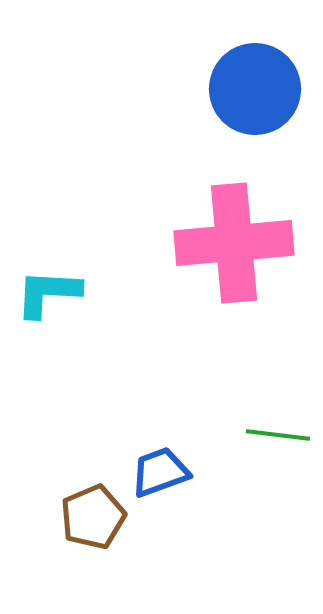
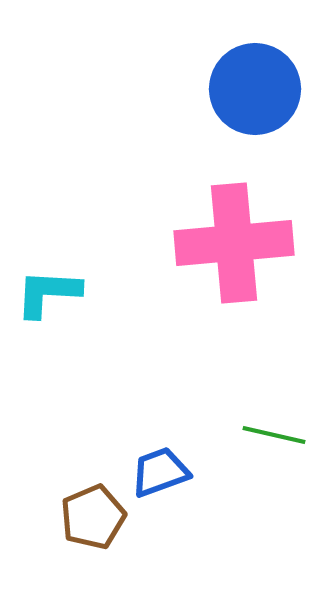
green line: moved 4 px left; rotated 6 degrees clockwise
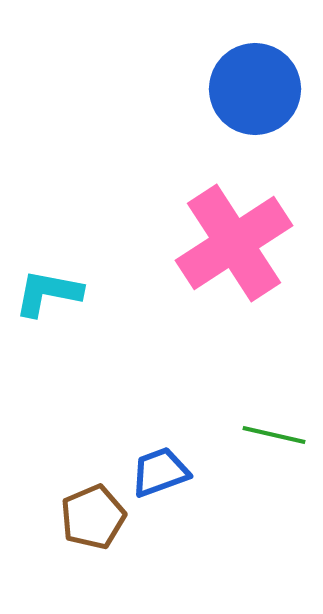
pink cross: rotated 28 degrees counterclockwise
cyan L-shape: rotated 8 degrees clockwise
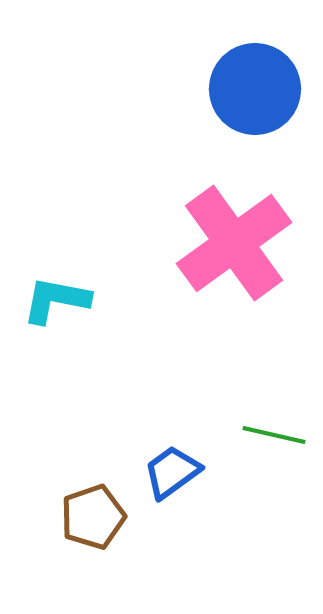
pink cross: rotated 3 degrees counterclockwise
cyan L-shape: moved 8 px right, 7 px down
blue trapezoid: moved 12 px right; rotated 16 degrees counterclockwise
brown pentagon: rotated 4 degrees clockwise
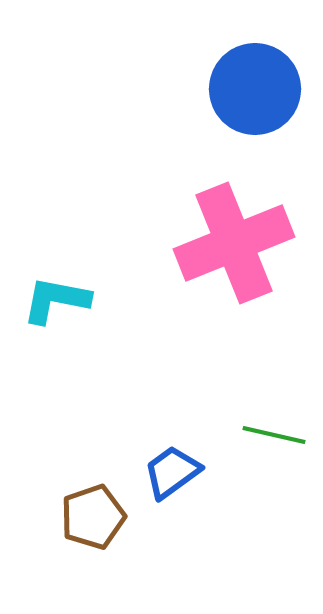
pink cross: rotated 14 degrees clockwise
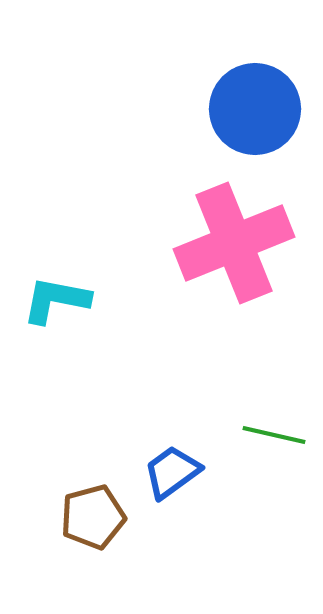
blue circle: moved 20 px down
brown pentagon: rotated 4 degrees clockwise
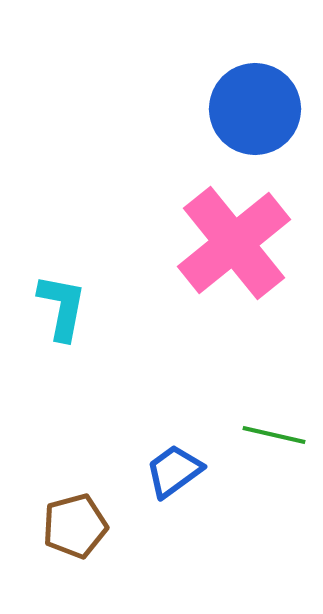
pink cross: rotated 17 degrees counterclockwise
cyan L-shape: moved 6 px right, 7 px down; rotated 90 degrees clockwise
blue trapezoid: moved 2 px right, 1 px up
brown pentagon: moved 18 px left, 9 px down
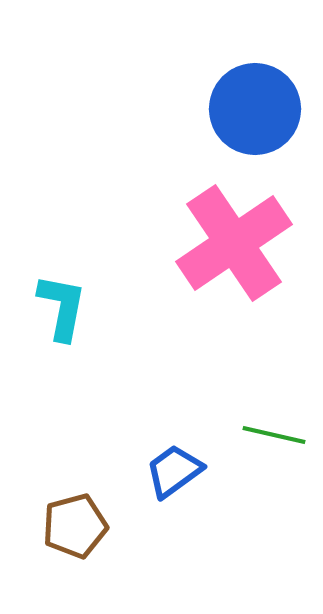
pink cross: rotated 5 degrees clockwise
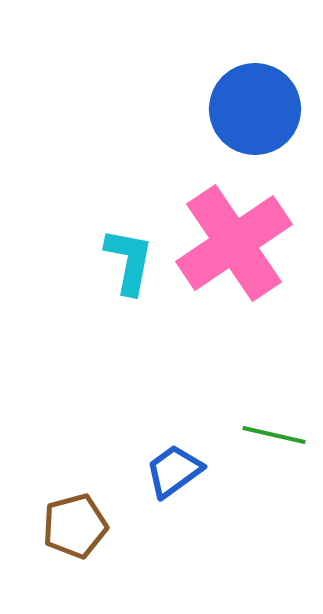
cyan L-shape: moved 67 px right, 46 px up
